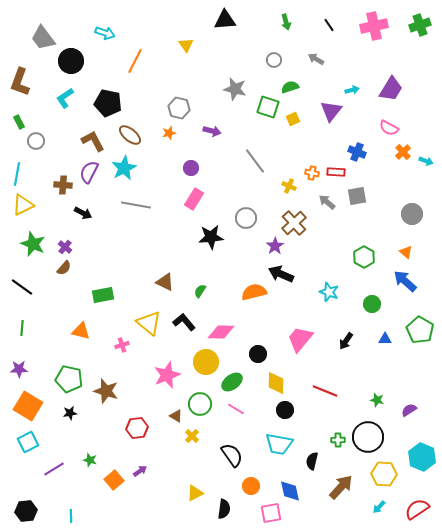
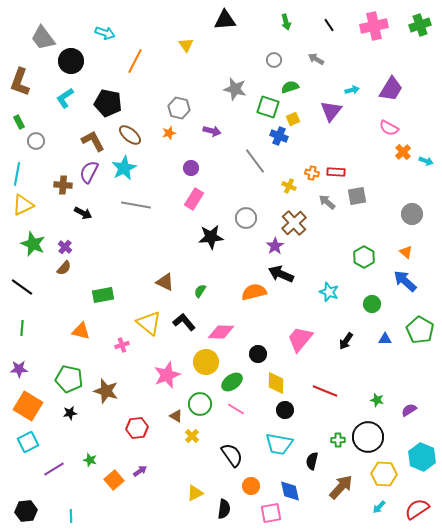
blue cross at (357, 152): moved 78 px left, 16 px up
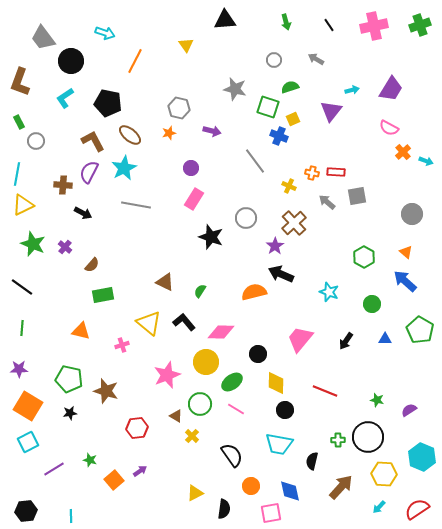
black star at (211, 237): rotated 25 degrees clockwise
brown semicircle at (64, 268): moved 28 px right, 3 px up
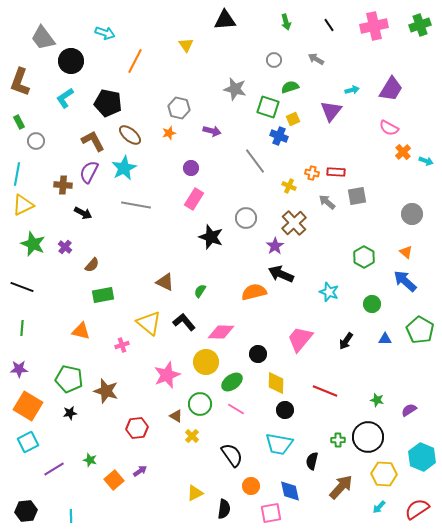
black line at (22, 287): rotated 15 degrees counterclockwise
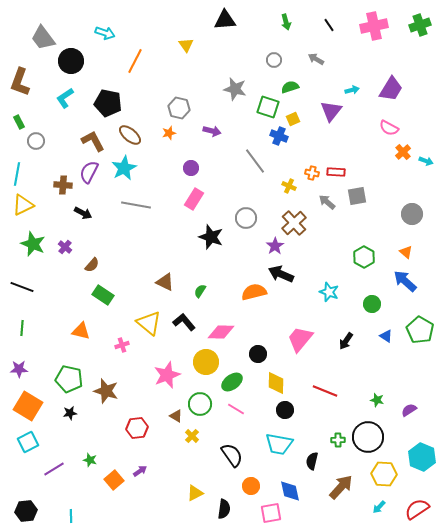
green rectangle at (103, 295): rotated 45 degrees clockwise
blue triangle at (385, 339): moved 1 px right, 3 px up; rotated 32 degrees clockwise
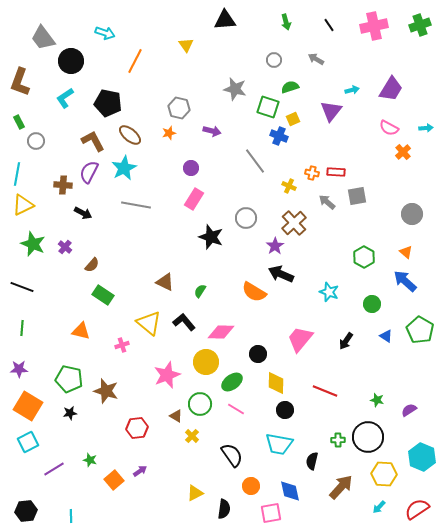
cyan arrow at (426, 161): moved 33 px up; rotated 24 degrees counterclockwise
orange semicircle at (254, 292): rotated 135 degrees counterclockwise
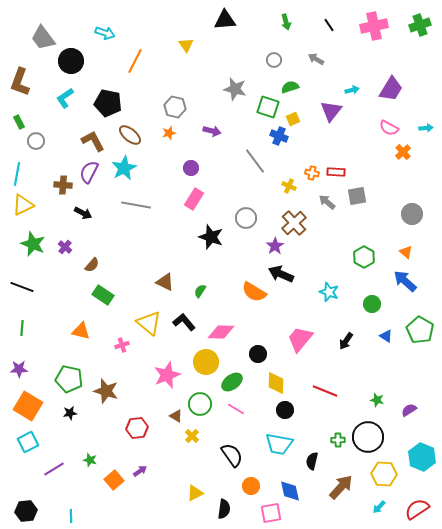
gray hexagon at (179, 108): moved 4 px left, 1 px up
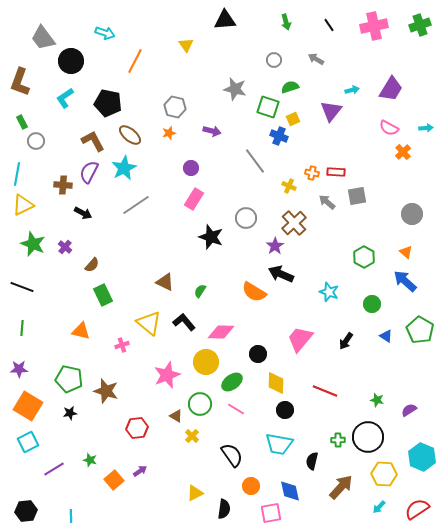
green rectangle at (19, 122): moved 3 px right
gray line at (136, 205): rotated 44 degrees counterclockwise
green rectangle at (103, 295): rotated 30 degrees clockwise
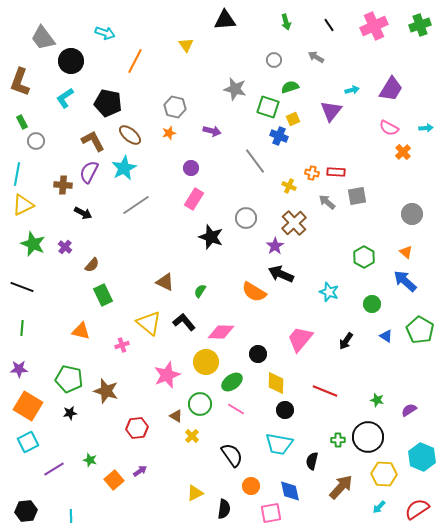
pink cross at (374, 26): rotated 12 degrees counterclockwise
gray arrow at (316, 59): moved 2 px up
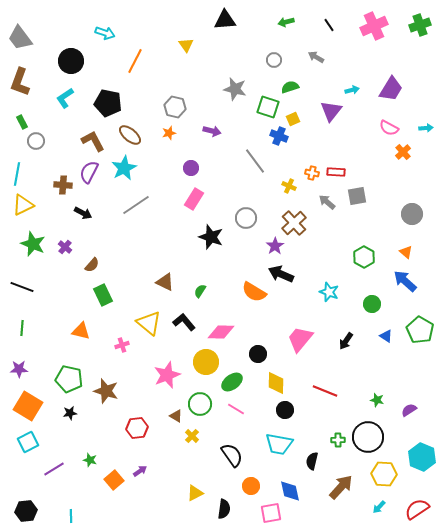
green arrow at (286, 22): rotated 91 degrees clockwise
gray trapezoid at (43, 38): moved 23 px left
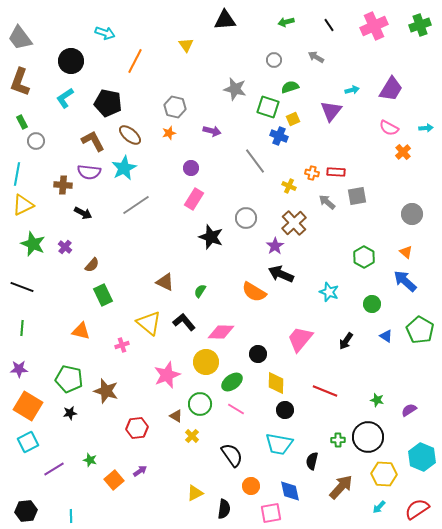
purple semicircle at (89, 172): rotated 110 degrees counterclockwise
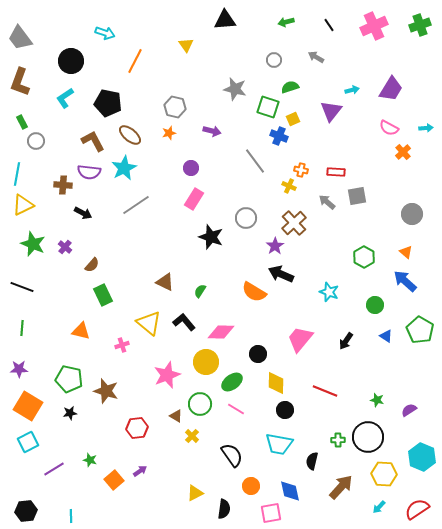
orange cross at (312, 173): moved 11 px left, 3 px up
green circle at (372, 304): moved 3 px right, 1 px down
